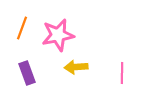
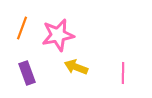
yellow arrow: rotated 25 degrees clockwise
pink line: moved 1 px right
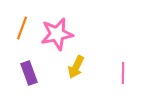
pink star: moved 1 px left, 1 px up
yellow arrow: rotated 85 degrees counterclockwise
purple rectangle: moved 2 px right
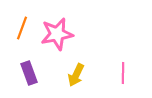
yellow arrow: moved 8 px down
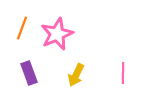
pink star: rotated 12 degrees counterclockwise
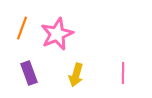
yellow arrow: rotated 10 degrees counterclockwise
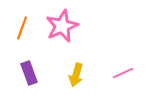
pink star: moved 5 px right, 8 px up
pink line: rotated 65 degrees clockwise
